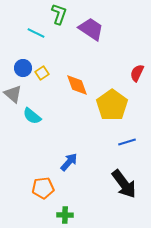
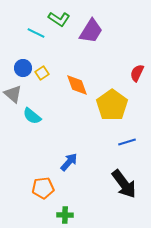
green L-shape: moved 5 px down; rotated 105 degrees clockwise
purple trapezoid: moved 2 px down; rotated 88 degrees clockwise
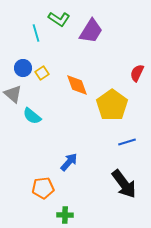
cyan line: rotated 48 degrees clockwise
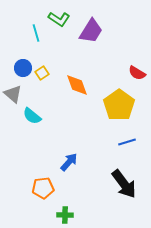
red semicircle: rotated 84 degrees counterclockwise
yellow pentagon: moved 7 px right
